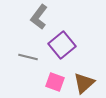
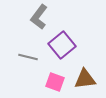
brown triangle: moved 1 px right, 4 px up; rotated 35 degrees clockwise
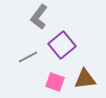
gray line: rotated 42 degrees counterclockwise
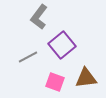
brown triangle: moved 1 px right, 1 px up
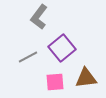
purple square: moved 3 px down
pink square: rotated 24 degrees counterclockwise
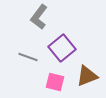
gray line: rotated 48 degrees clockwise
brown triangle: moved 1 px right, 2 px up; rotated 15 degrees counterclockwise
pink square: rotated 18 degrees clockwise
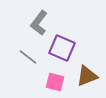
gray L-shape: moved 6 px down
purple square: rotated 28 degrees counterclockwise
gray line: rotated 18 degrees clockwise
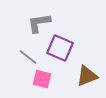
gray L-shape: rotated 45 degrees clockwise
purple square: moved 2 px left
pink square: moved 13 px left, 3 px up
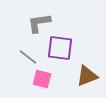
purple square: rotated 16 degrees counterclockwise
